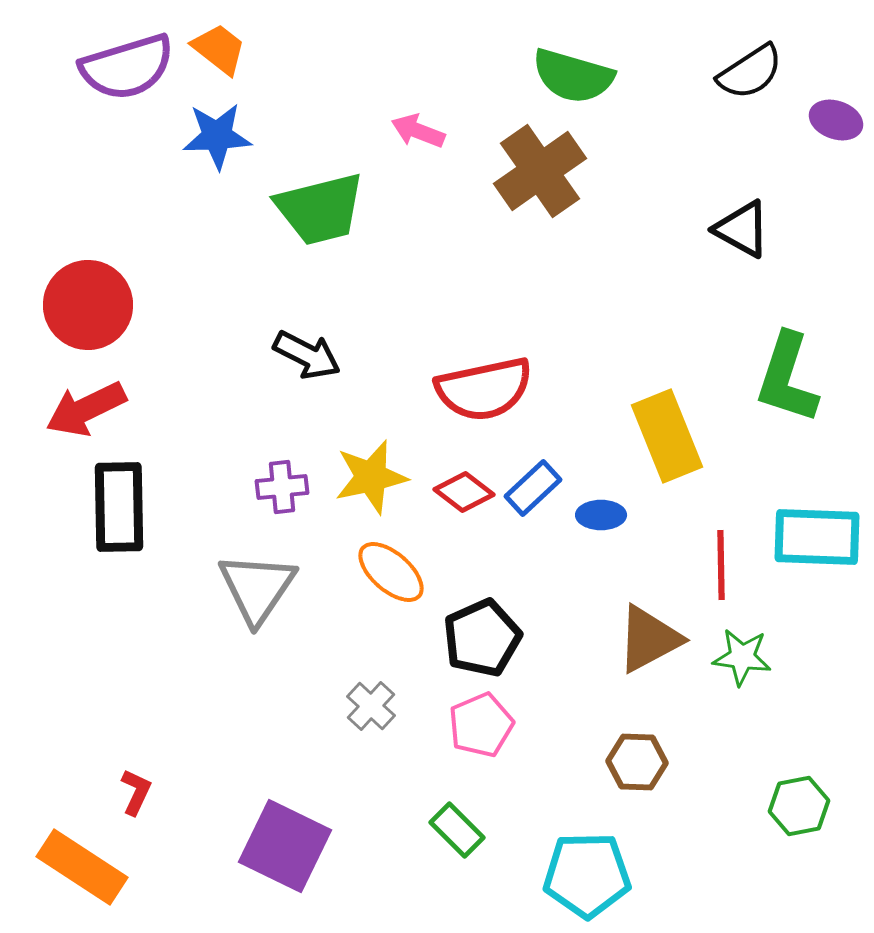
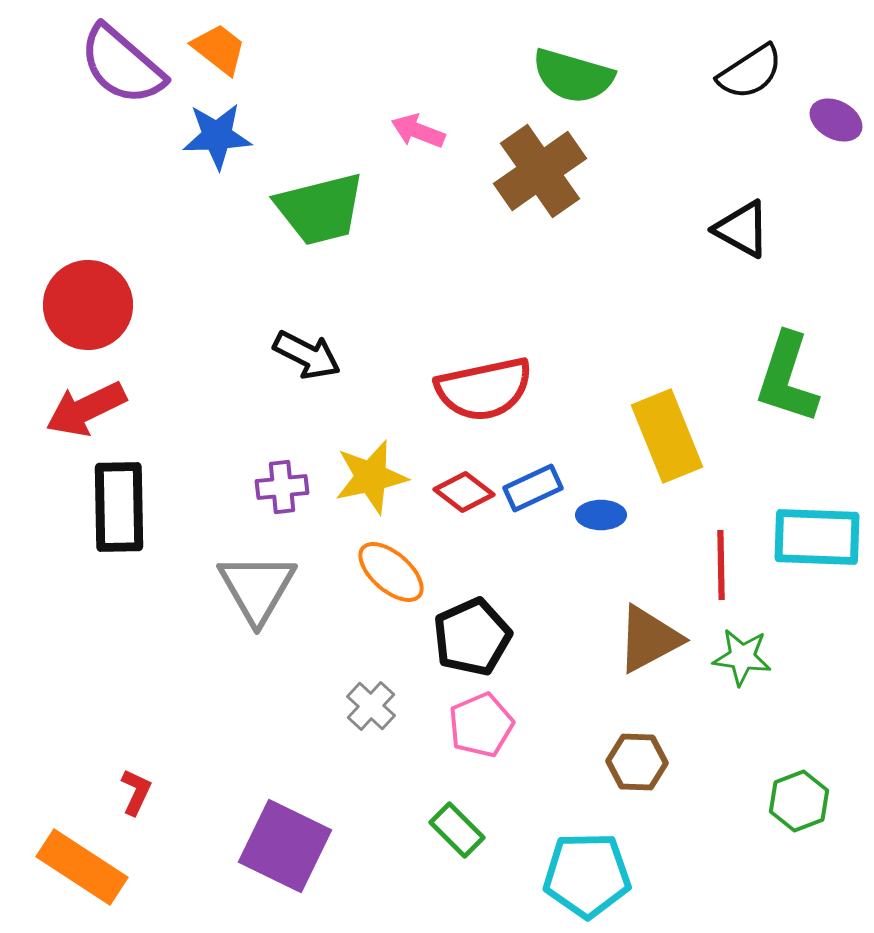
purple semicircle: moved 5 px left, 2 px up; rotated 58 degrees clockwise
purple ellipse: rotated 9 degrees clockwise
blue rectangle: rotated 18 degrees clockwise
gray triangle: rotated 4 degrees counterclockwise
black pentagon: moved 10 px left, 1 px up
green hexagon: moved 5 px up; rotated 10 degrees counterclockwise
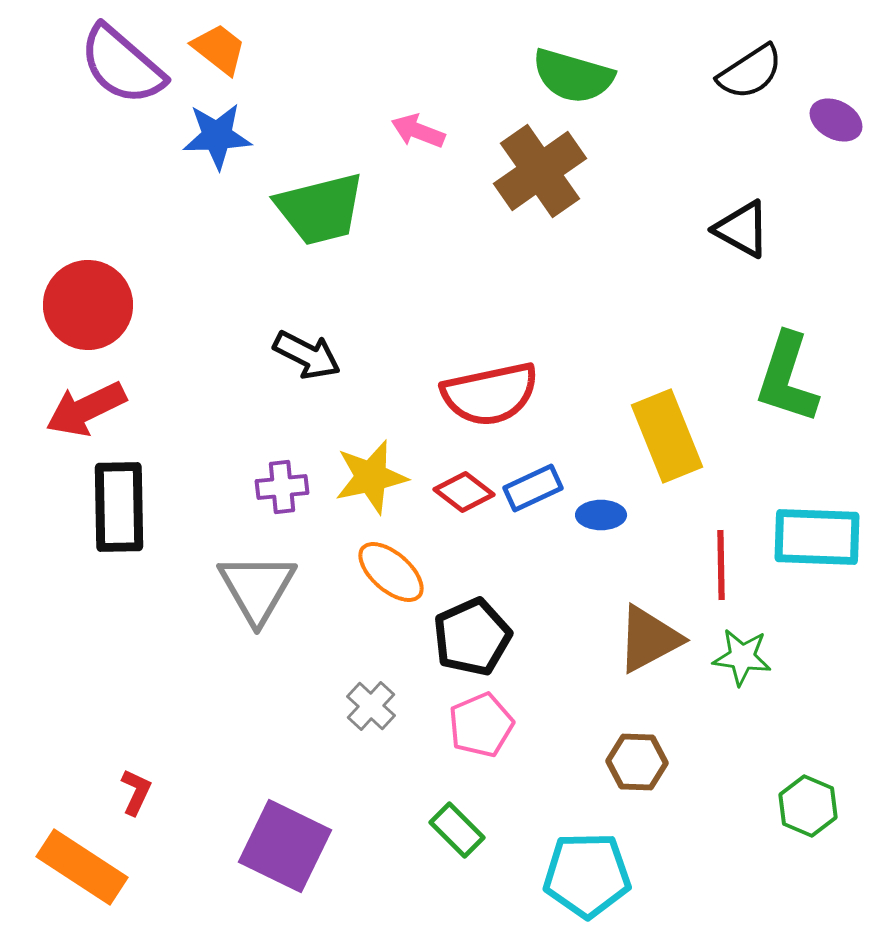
red semicircle: moved 6 px right, 5 px down
green hexagon: moved 9 px right, 5 px down; rotated 16 degrees counterclockwise
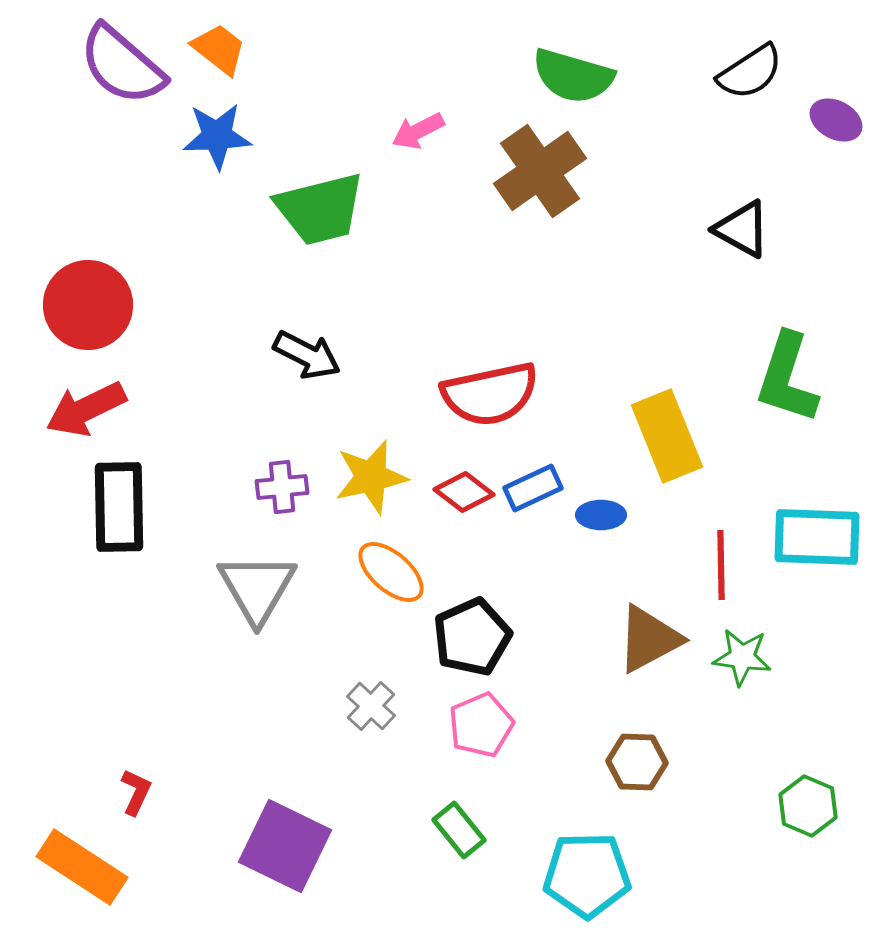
pink arrow: rotated 48 degrees counterclockwise
green rectangle: moved 2 px right; rotated 6 degrees clockwise
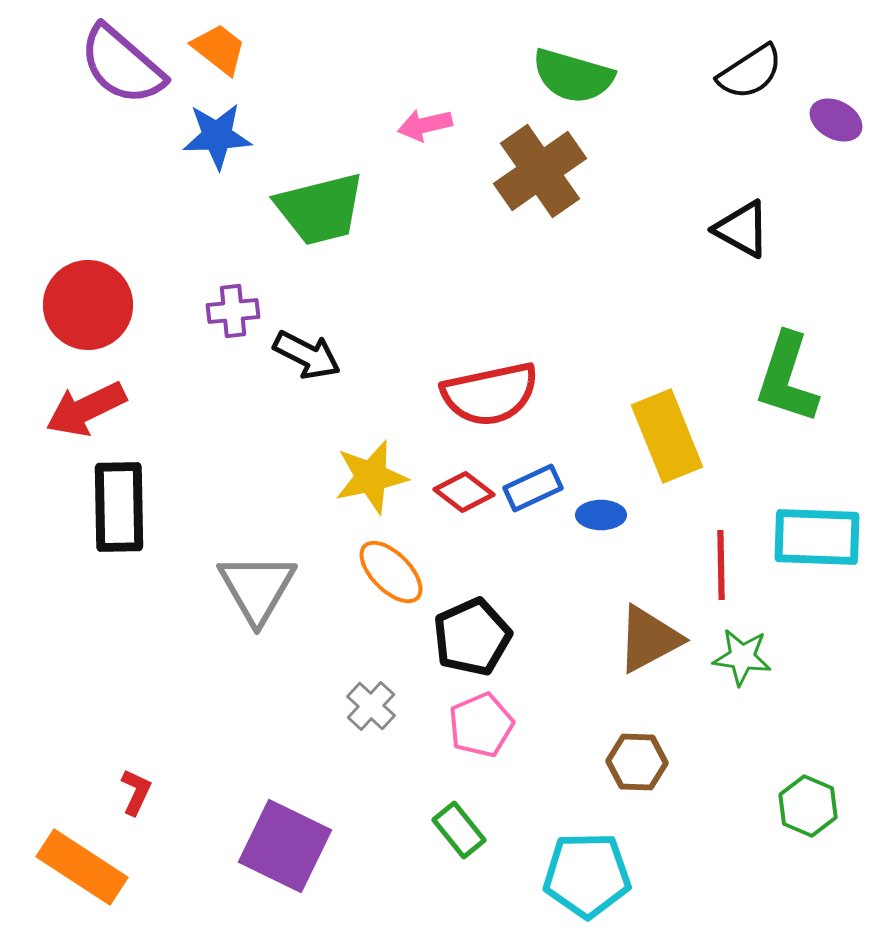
pink arrow: moved 7 px right, 6 px up; rotated 14 degrees clockwise
purple cross: moved 49 px left, 176 px up
orange ellipse: rotated 4 degrees clockwise
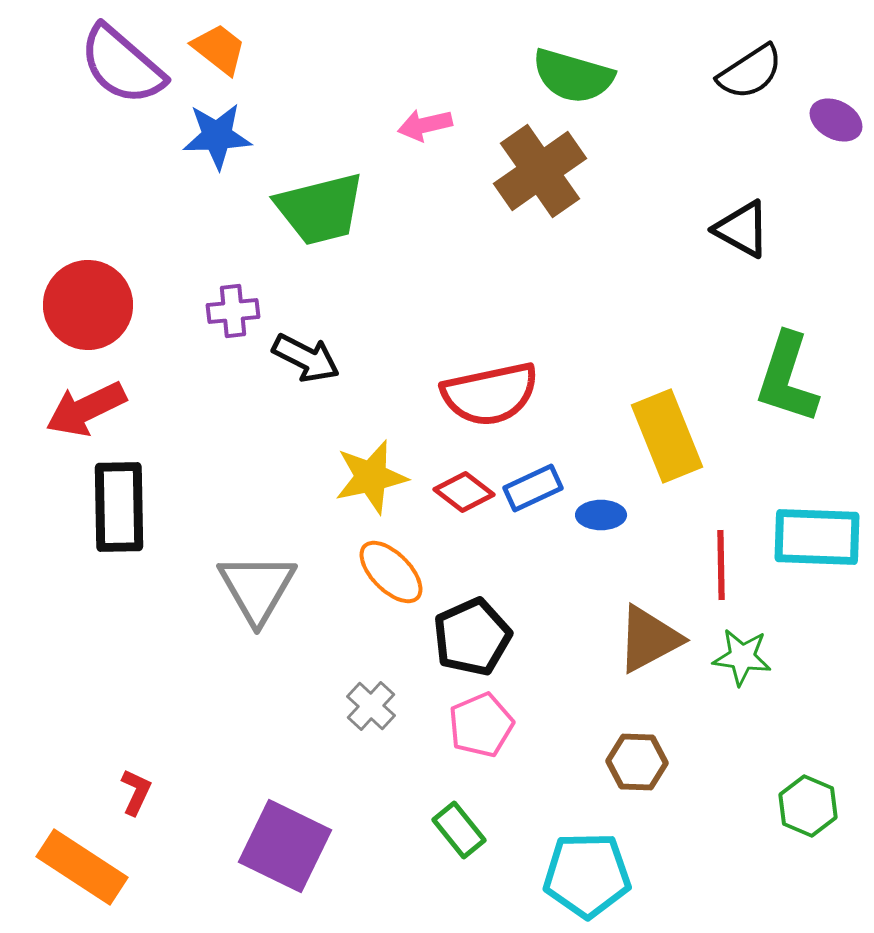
black arrow: moved 1 px left, 3 px down
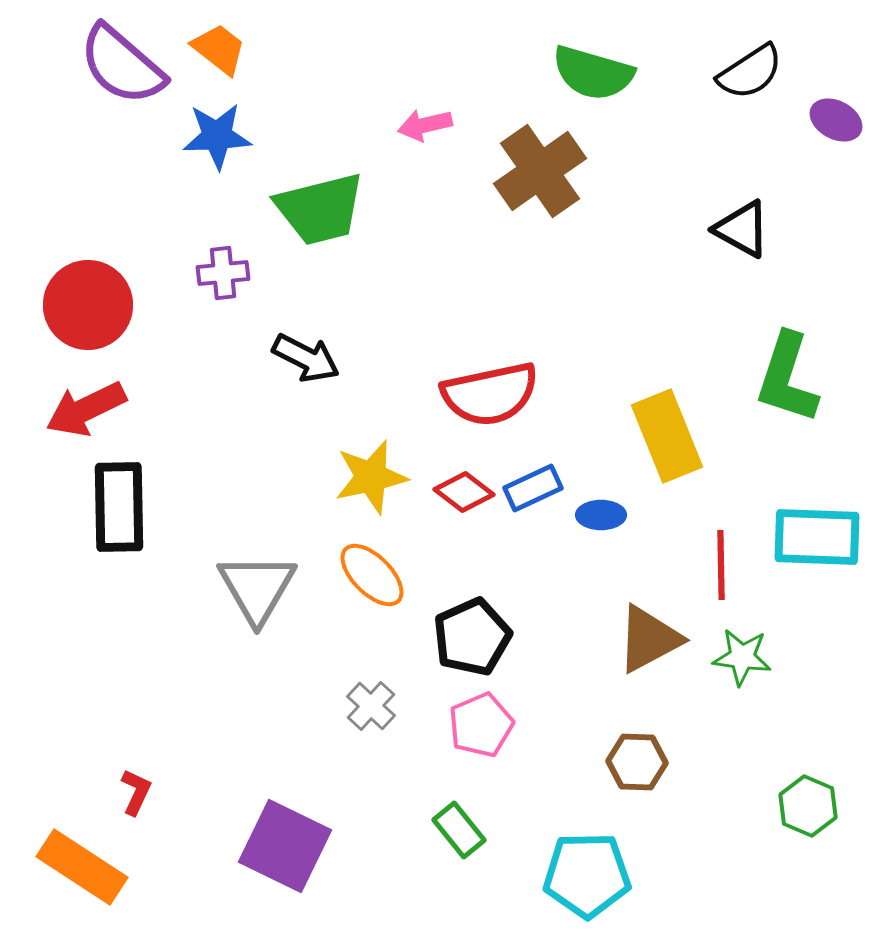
green semicircle: moved 20 px right, 3 px up
purple cross: moved 10 px left, 38 px up
orange ellipse: moved 19 px left, 3 px down
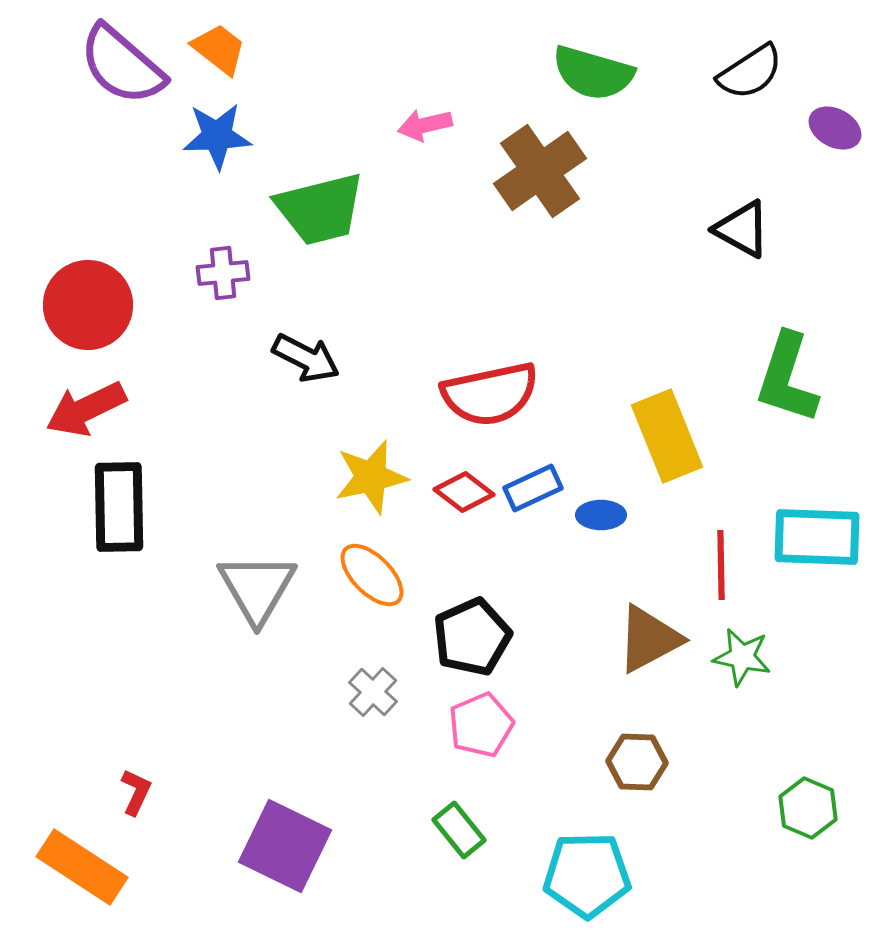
purple ellipse: moved 1 px left, 8 px down
green star: rotated 4 degrees clockwise
gray cross: moved 2 px right, 14 px up
green hexagon: moved 2 px down
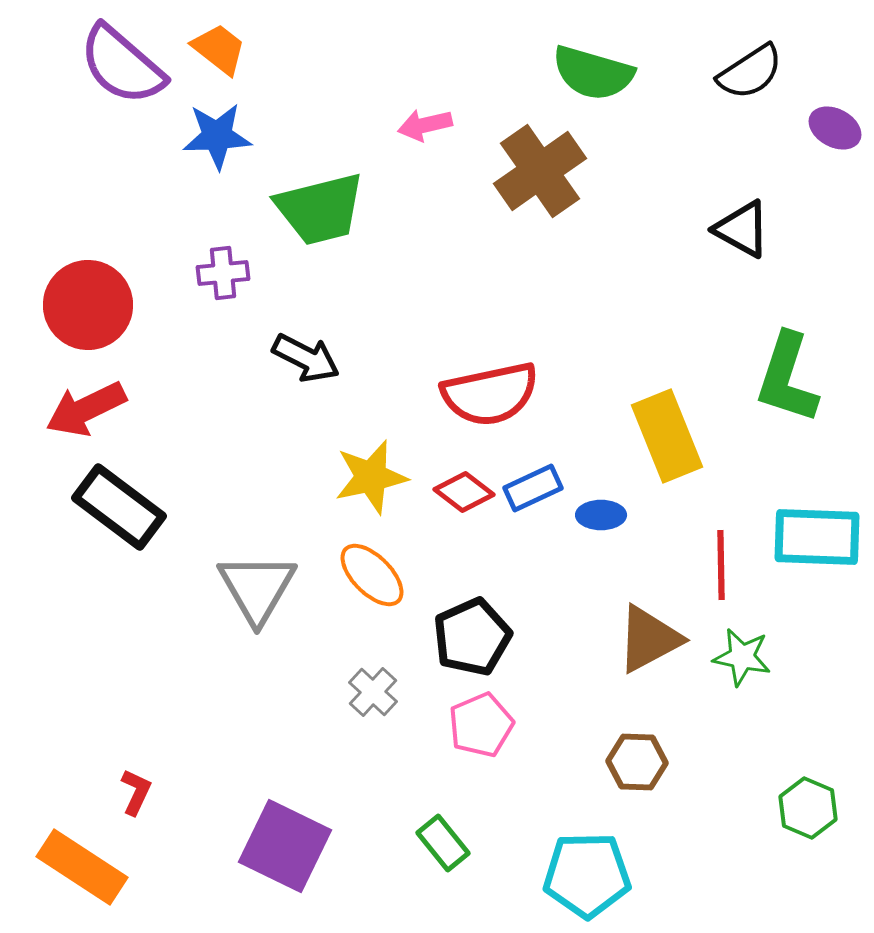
black rectangle: rotated 52 degrees counterclockwise
green rectangle: moved 16 px left, 13 px down
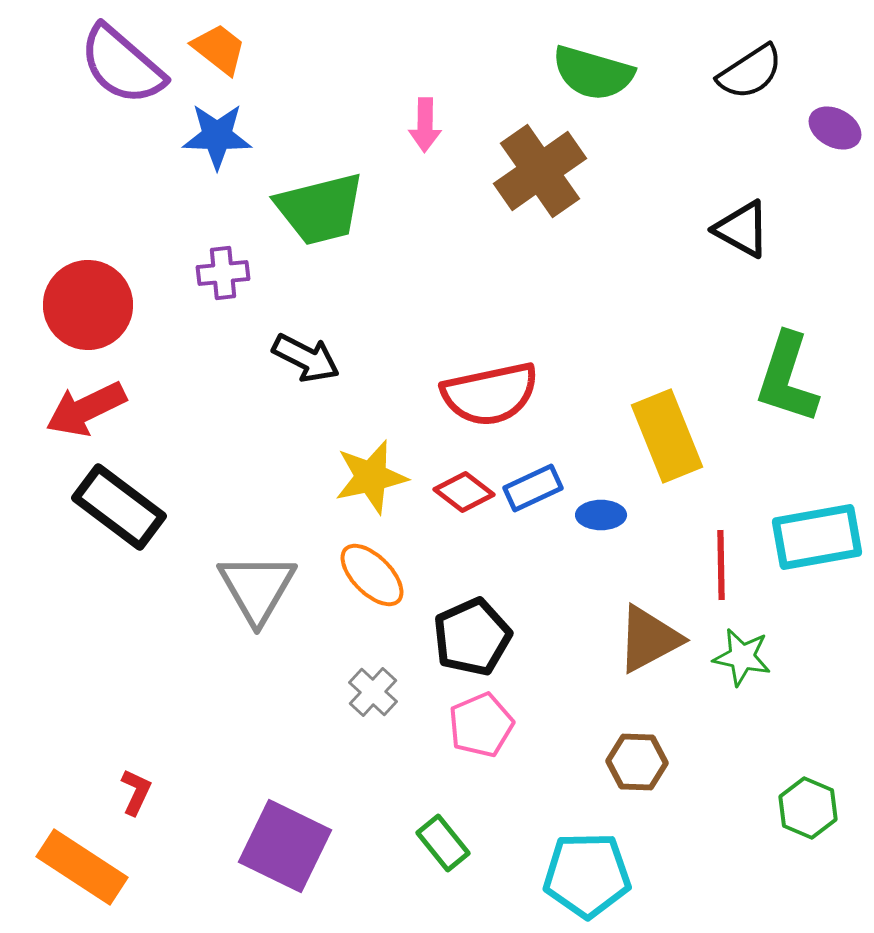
pink arrow: rotated 76 degrees counterclockwise
blue star: rotated 4 degrees clockwise
cyan rectangle: rotated 12 degrees counterclockwise
